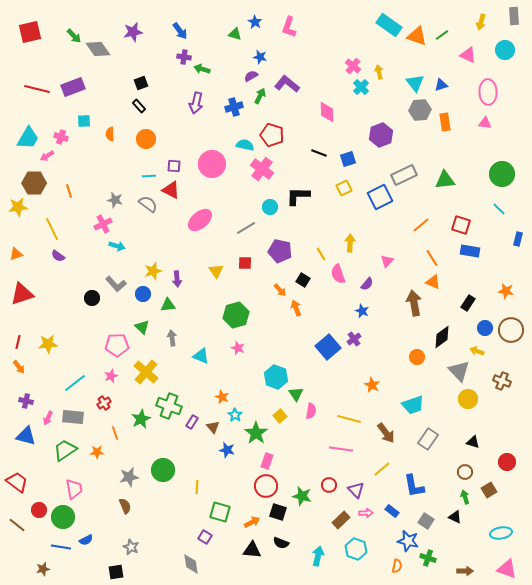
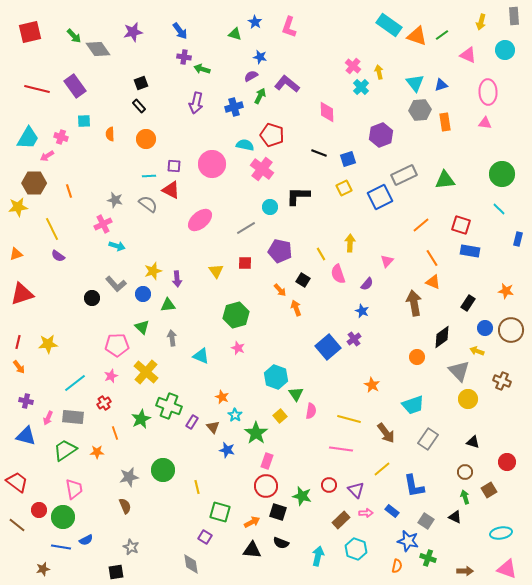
purple rectangle at (73, 87): moved 2 px right, 1 px up; rotated 75 degrees clockwise
yellow line at (197, 487): rotated 16 degrees counterclockwise
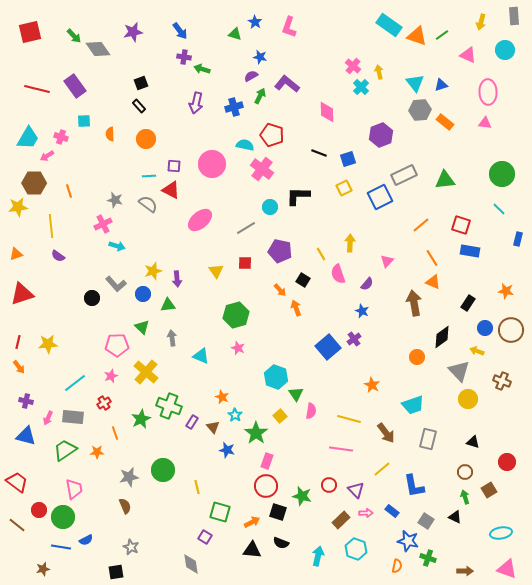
orange rectangle at (445, 122): rotated 42 degrees counterclockwise
yellow line at (52, 229): moved 1 px left, 3 px up; rotated 20 degrees clockwise
gray rectangle at (428, 439): rotated 20 degrees counterclockwise
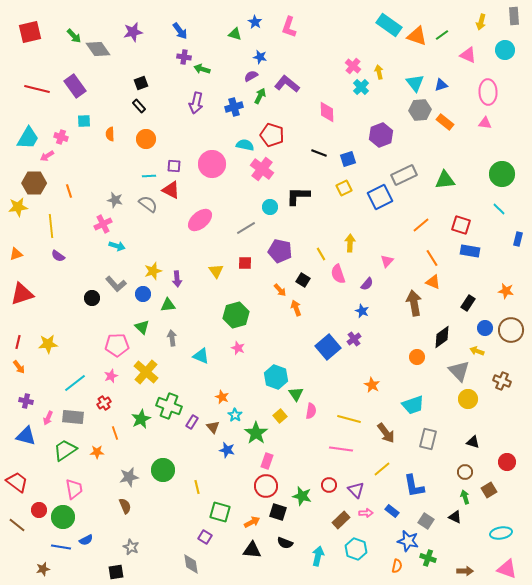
black semicircle at (281, 543): moved 4 px right
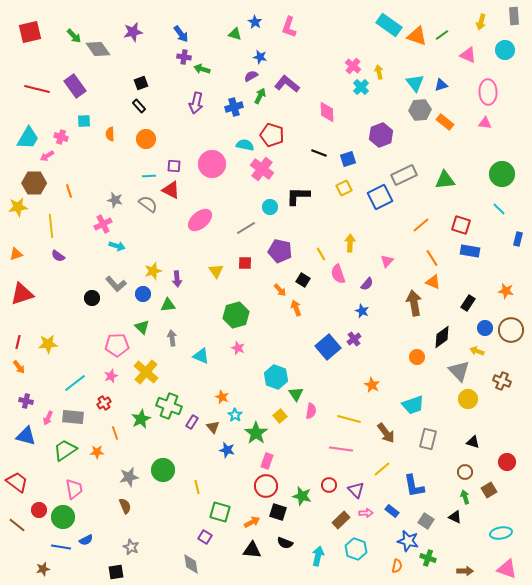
blue arrow at (180, 31): moved 1 px right, 3 px down
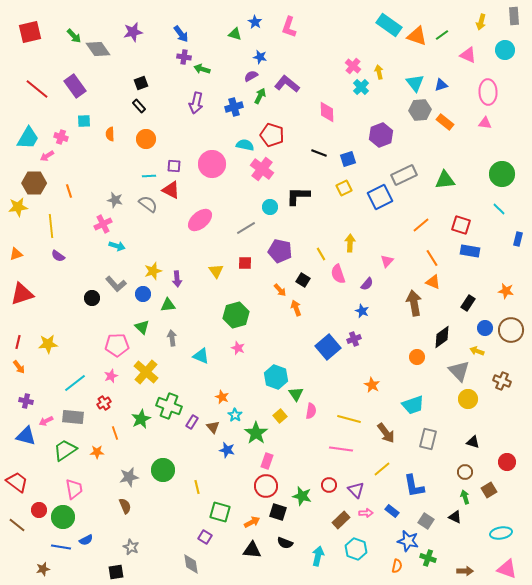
red line at (37, 89): rotated 25 degrees clockwise
purple cross at (354, 339): rotated 16 degrees clockwise
pink arrow at (48, 418): moved 2 px left, 3 px down; rotated 40 degrees clockwise
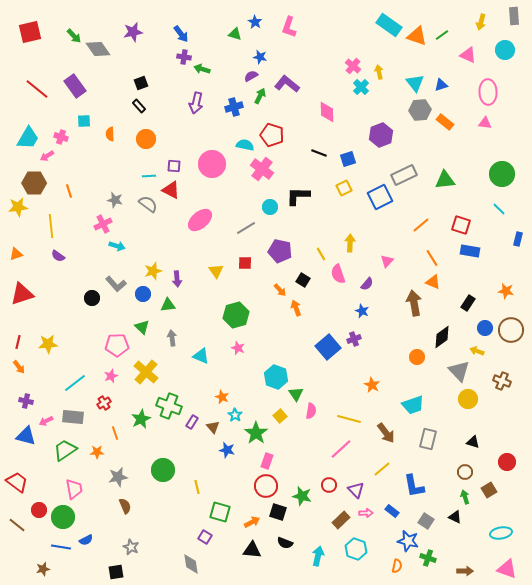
pink line at (341, 449): rotated 50 degrees counterclockwise
gray star at (129, 477): moved 11 px left
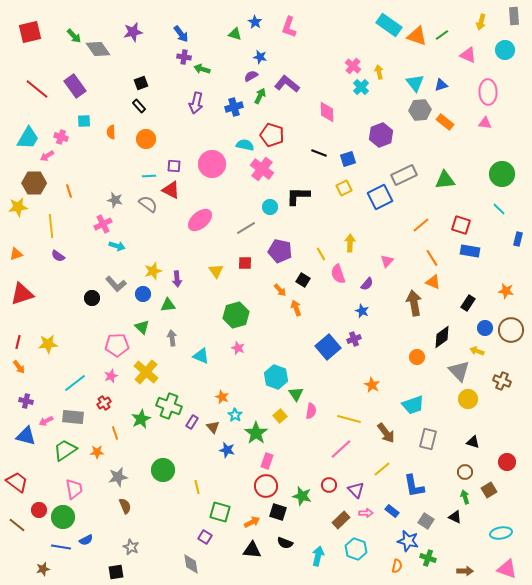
orange semicircle at (110, 134): moved 1 px right, 2 px up
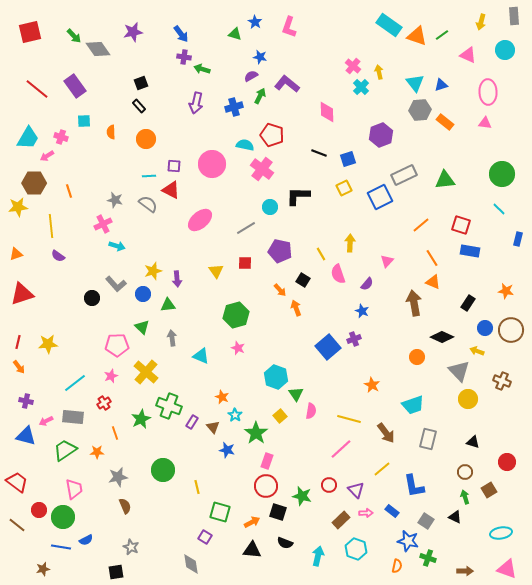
black diamond at (442, 337): rotated 60 degrees clockwise
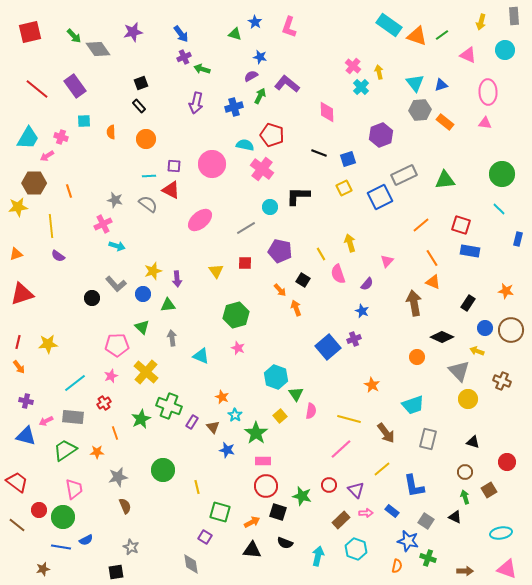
purple cross at (184, 57): rotated 32 degrees counterclockwise
yellow arrow at (350, 243): rotated 18 degrees counterclockwise
pink rectangle at (267, 461): moved 4 px left; rotated 70 degrees clockwise
